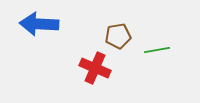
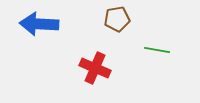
brown pentagon: moved 1 px left, 17 px up
green line: rotated 20 degrees clockwise
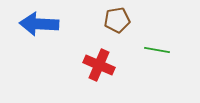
brown pentagon: moved 1 px down
red cross: moved 4 px right, 3 px up
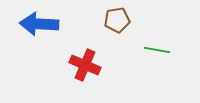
red cross: moved 14 px left
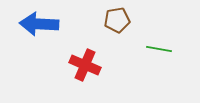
green line: moved 2 px right, 1 px up
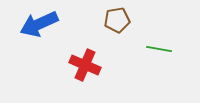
blue arrow: rotated 27 degrees counterclockwise
